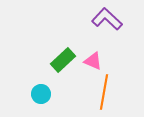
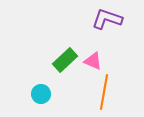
purple L-shape: rotated 24 degrees counterclockwise
green rectangle: moved 2 px right
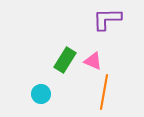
purple L-shape: rotated 20 degrees counterclockwise
green rectangle: rotated 15 degrees counterclockwise
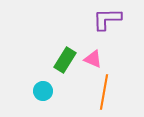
pink triangle: moved 2 px up
cyan circle: moved 2 px right, 3 px up
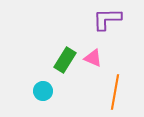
pink triangle: moved 1 px up
orange line: moved 11 px right
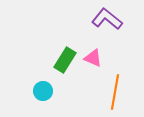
purple L-shape: rotated 40 degrees clockwise
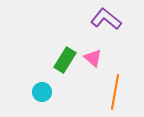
purple L-shape: moved 1 px left
pink triangle: rotated 18 degrees clockwise
cyan circle: moved 1 px left, 1 px down
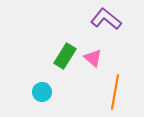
green rectangle: moved 4 px up
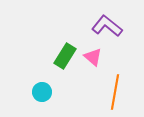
purple L-shape: moved 1 px right, 7 px down
pink triangle: moved 1 px up
